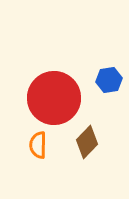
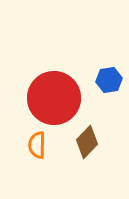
orange semicircle: moved 1 px left
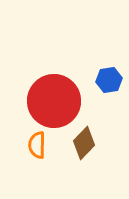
red circle: moved 3 px down
brown diamond: moved 3 px left, 1 px down
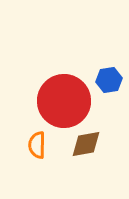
red circle: moved 10 px right
brown diamond: moved 2 px right, 1 px down; rotated 36 degrees clockwise
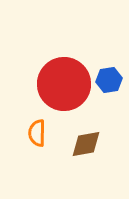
red circle: moved 17 px up
orange semicircle: moved 12 px up
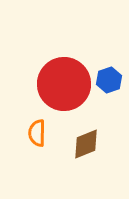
blue hexagon: rotated 10 degrees counterclockwise
brown diamond: rotated 12 degrees counterclockwise
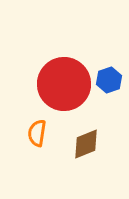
orange semicircle: rotated 8 degrees clockwise
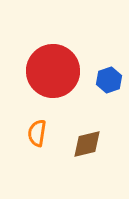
red circle: moved 11 px left, 13 px up
brown diamond: moved 1 px right; rotated 8 degrees clockwise
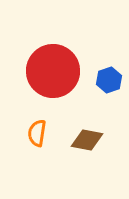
brown diamond: moved 4 px up; rotated 24 degrees clockwise
